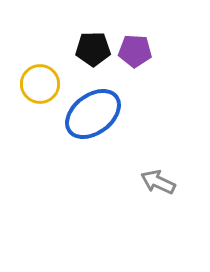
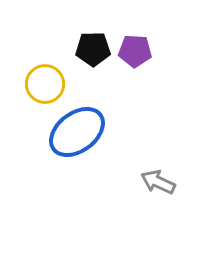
yellow circle: moved 5 px right
blue ellipse: moved 16 px left, 18 px down
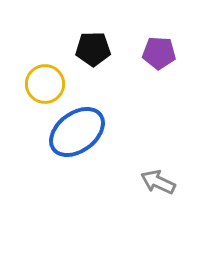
purple pentagon: moved 24 px right, 2 px down
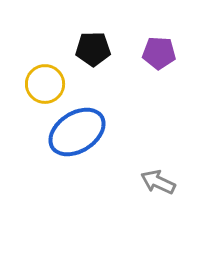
blue ellipse: rotated 4 degrees clockwise
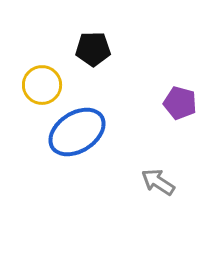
purple pentagon: moved 21 px right, 50 px down; rotated 12 degrees clockwise
yellow circle: moved 3 px left, 1 px down
gray arrow: rotated 8 degrees clockwise
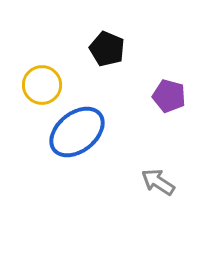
black pentagon: moved 14 px right; rotated 24 degrees clockwise
purple pentagon: moved 11 px left, 7 px up
blue ellipse: rotated 6 degrees counterclockwise
